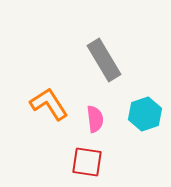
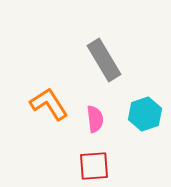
red square: moved 7 px right, 4 px down; rotated 12 degrees counterclockwise
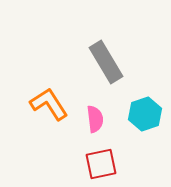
gray rectangle: moved 2 px right, 2 px down
red square: moved 7 px right, 2 px up; rotated 8 degrees counterclockwise
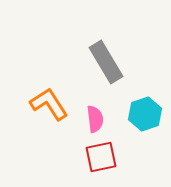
red square: moved 7 px up
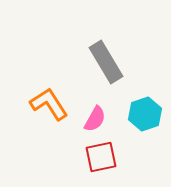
pink semicircle: rotated 36 degrees clockwise
